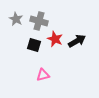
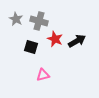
black square: moved 3 px left, 2 px down
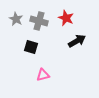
red star: moved 11 px right, 21 px up
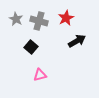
red star: rotated 21 degrees clockwise
black square: rotated 24 degrees clockwise
pink triangle: moved 3 px left
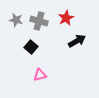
gray star: moved 1 px down; rotated 16 degrees counterclockwise
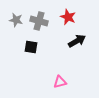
red star: moved 2 px right, 1 px up; rotated 21 degrees counterclockwise
black square: rotated 32 degrees counterclockwise
pink triangle: moved 20 px right, 7 px down
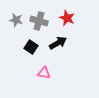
red star: moved 1 px left, 1 px down
black arrow: moved 19 px left, 2 px down
black square: rotated 24 degrees clockwise
pink triangle: moved 16 px left, 9 px up; rotated 24 degrees clockwise
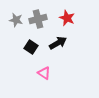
gray cross: moved 1 px left, 2 px up; rotated 30 degrees counterclockwise
pink triangle: rotated 24 degrees clockwise
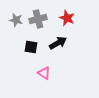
black square: rotated 24 degrees counterclockwise
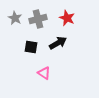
gray star: moved 1 px left, 2 px up; rotated 16 degrees clockwise
